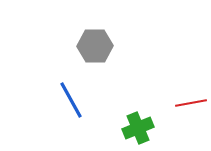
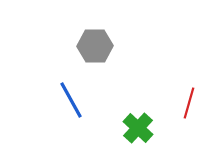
red line: moved 2 px left; rotated 64 degrees counterclockwise
green cross: rotated 24 degrees counterclockwise
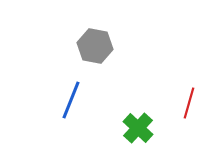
gray hexagon: rotated 12 degrees clockwise
blue line: rotated 51 degrees clockwise
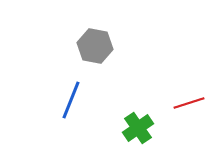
red line: rotated 56 degrees clockwise
green cross: rotated 12 degrees clockwise
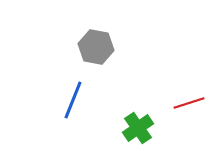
gray hexagon: moved 1 px right, 1 px down
blue line: moved 2 px right
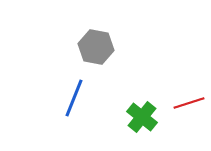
blue line: moved 1 px right, 2 px up
green cross: moved 4 px right, 11 px up; rotated 16 degrees counterclockwise
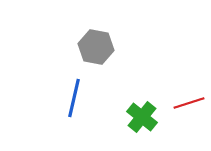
blue line: rotated 9 degrees counterclockwise
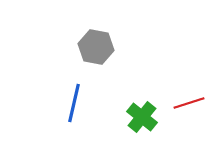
blue line: moved 5 px down
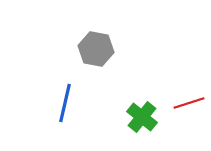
gray hexagon: moved 2 px down
blue line: moved 9 px left
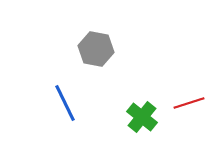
blue line: rotated 39 degrees counterclockwise
